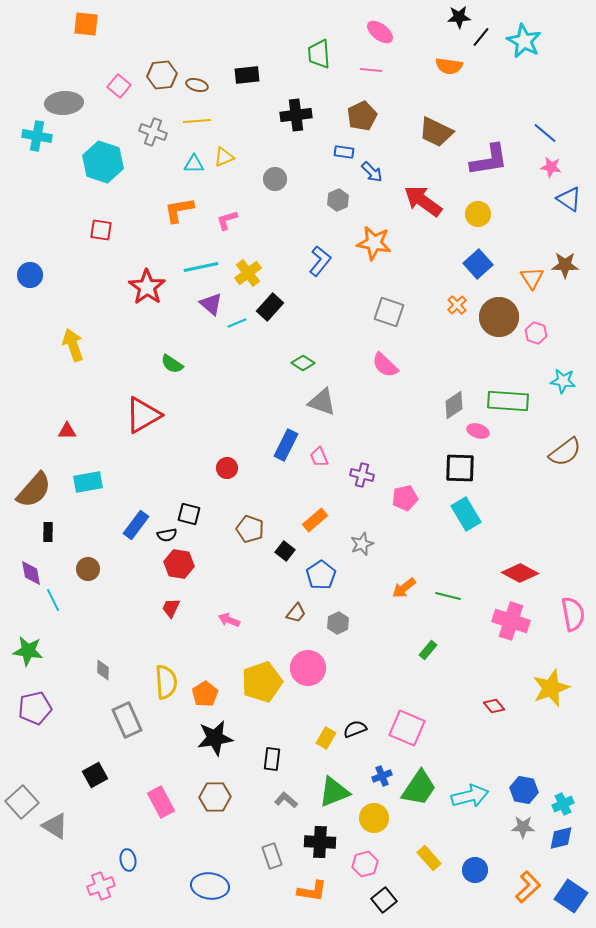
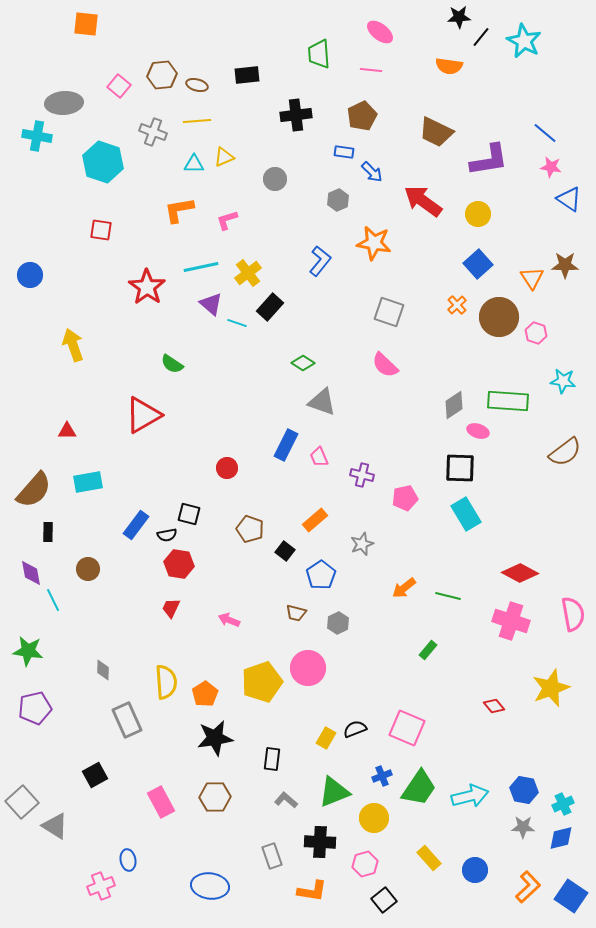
cyan line at (237, 323): rotated 42 degrees clockwise
brown trapezoid at (296, 613): rotated 65 degrees clockwise
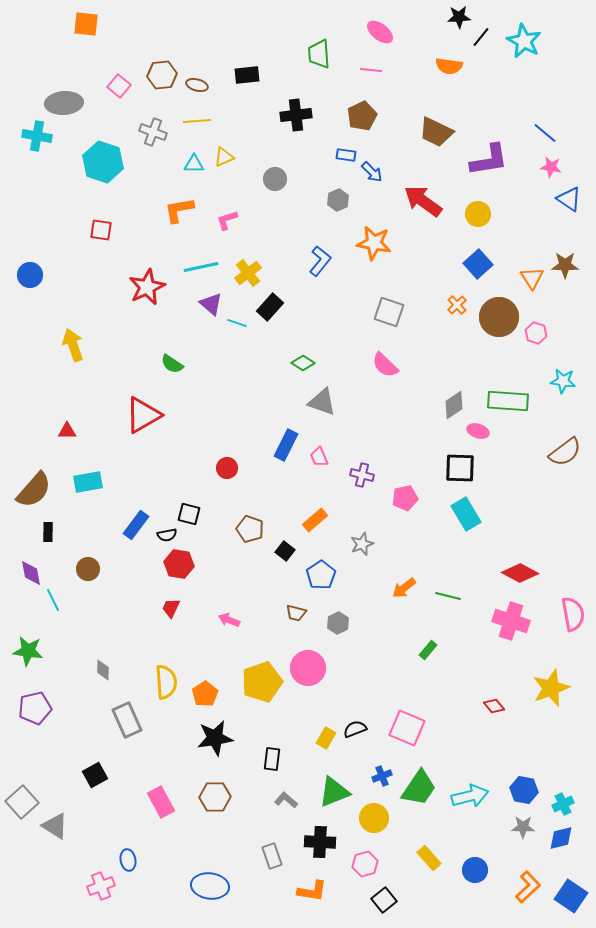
blue rectangle at (344, 152): moved 2 px right, 3 px down
red star at (147, 287): rotated 12 degrees clockwise
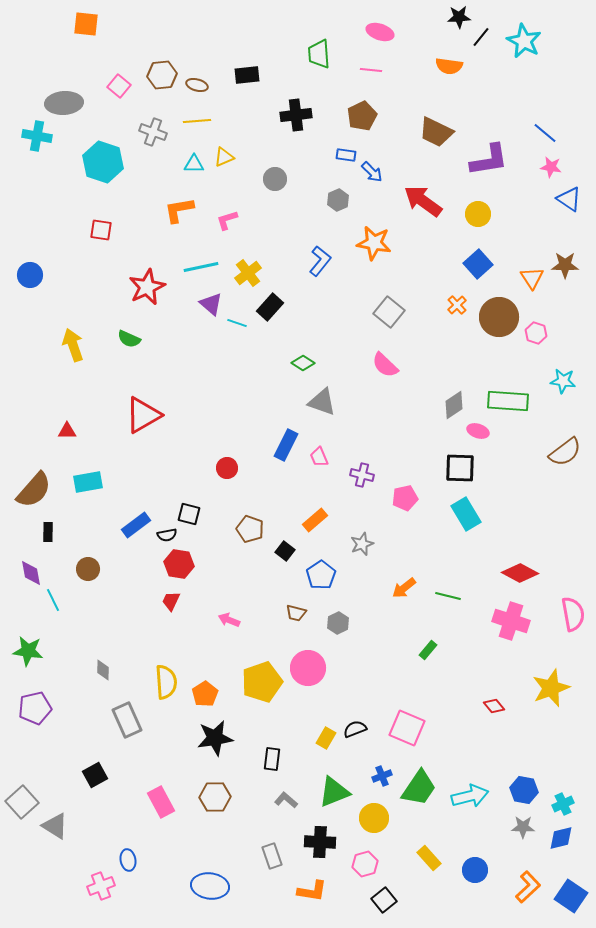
pink ellipse at (380, 32): rotated 20 degrees counterclockwise
gray square at (389, 312): rotated 20 degrees clockwise
green semicircle at (172, 364): moved 43 px left, 25 px up; rotated 10 degrees counterclockwise
blue rectangle at (136, 525): rotated 16 degrees clockwise
red trapezoid at (171, 608): moved 7 px up
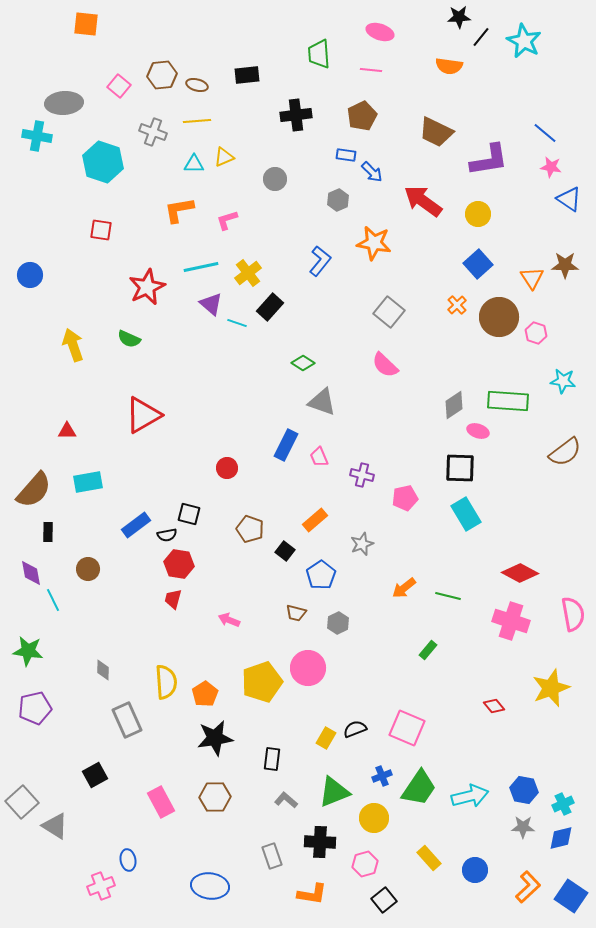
red trapezoid at (171, 601): moved 2 px right, 2 px up; rotated 10 degrees counterclockwise
orange L-shape at (312, 891): moved 3 px down
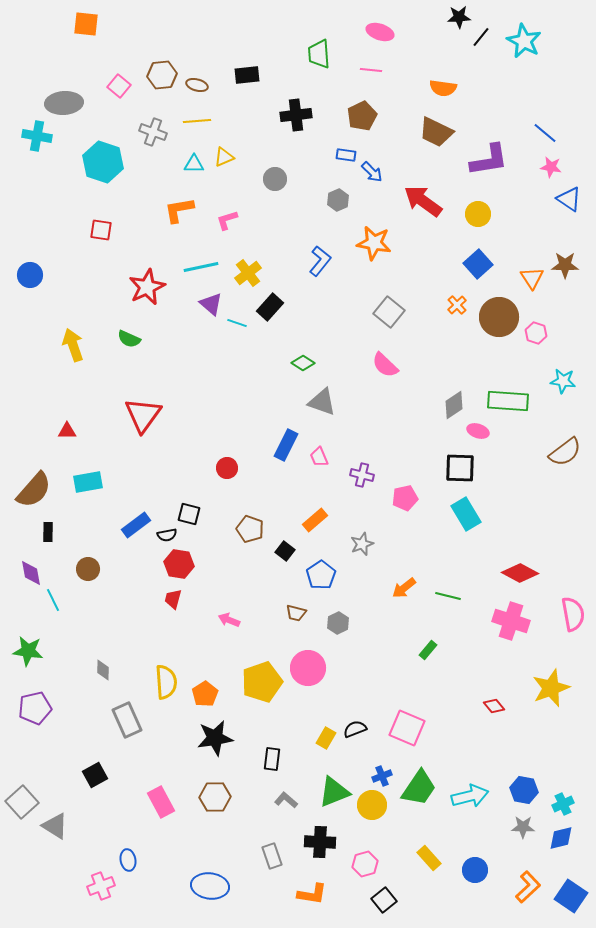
orange semicircle at (449, 66): moved 6 px left, 22 px down
red triangle at (143, 415): rotated 24 degrees counterclockwise
yellow circle at (374, 818): moved 2 px left, 13 px up
